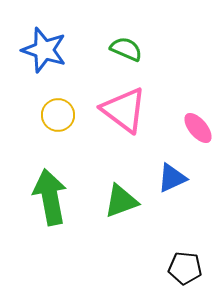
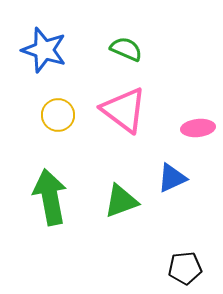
pink ellipse: rotated 56 degrees counterclockwise
black pentagon: rotated 12 degrees counterclockwise
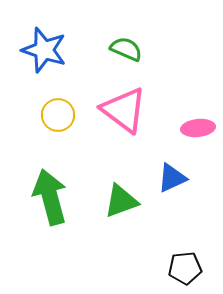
green arrow: rotated 4 degrees counterclockwise
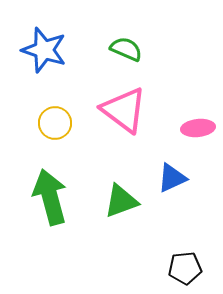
yellow circle: moved 3 px left, 8 px down
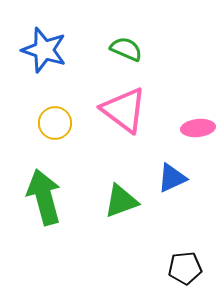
green arrow: moved 6 px left
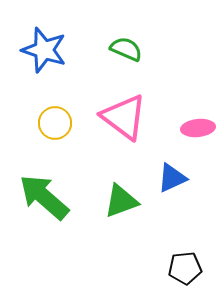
pink triangle: moved 7 px down
green arrow: rotated 34 degrees counterclockwise
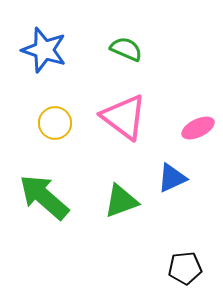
pink ellipse: rotated 20 degrees counterclockwise
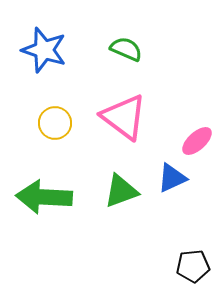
pink ellipse: moved 1 px left, 13 px down; rotated 16 degrees counterclockwise
green arrow: rotated 38 degrees counterclockwise
green triangle: moved 10 px up
black pentagon: moved 8 px right, 2 px up
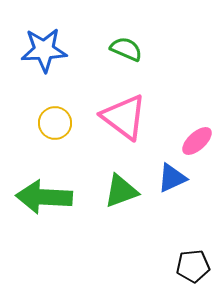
blue star: rotated 21 degrees counterclockwise
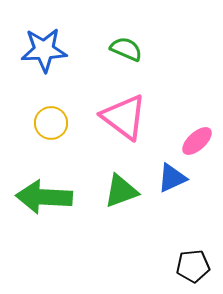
yellow circle: moved 4 px left
